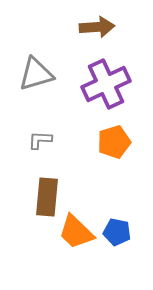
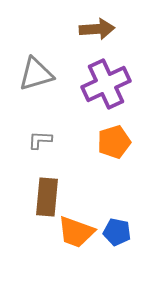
brown arrow: moved 2 px down
orange trapezoid: rotated 24 degrees counterclockwise
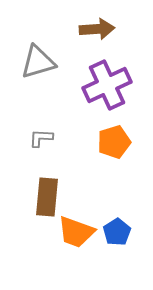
gray triangle: moved 2 px right, 12 px up
purple cross: moved 1 px right, 1 px down
gray L-shape: moved 1 px right, 2 px up
blue pentagon: rotated 28 degrees clockwise
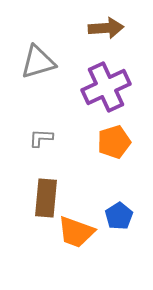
brown arrow: moved 9 px right, 1 px up
purple cross: moved 1 px left, 2 px down
brown rectangle: moved 1 px left, 1 px down
blue pentagon: moved 2 px right, 16 px up
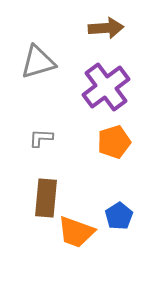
purple cross: rotated 12 degrees counterclockwise
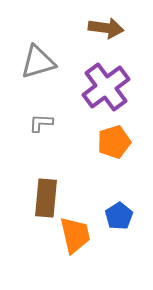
brown arrow: rotated 12 degrees clockwise
gray L-shape: moved 15 px up
orange trapezoid: moved 1 px left, 3 px down; rotated 123 degrees counterclockwise
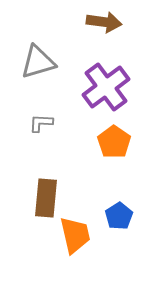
brown arrow: moved 2 px left, 6 px up
orange pentagon: rotated 20 degrees counterclockwise
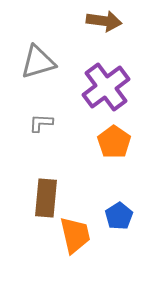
brown arrow: moved 1 px up
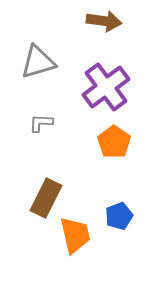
brown rectangle: rotated 21 degrees clockwise
blue pentagon: rotated 12 degrees clockwise
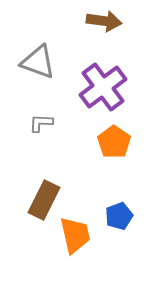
gray triangle: rotated 36 degrees clockwise
purple cross: moved 3 px left
brown rectangle: moved 2 px left, 2 px down
